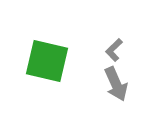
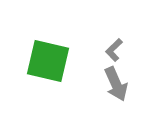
green square: moved 1 px right
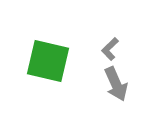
gray L-shape: moved 4 px left, 1 px up
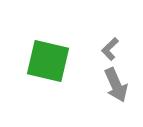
gray arrow: moved 1 px down
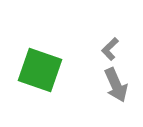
green square: moved 8 px left, 9 px down; rotated 6 degrees clockwise
